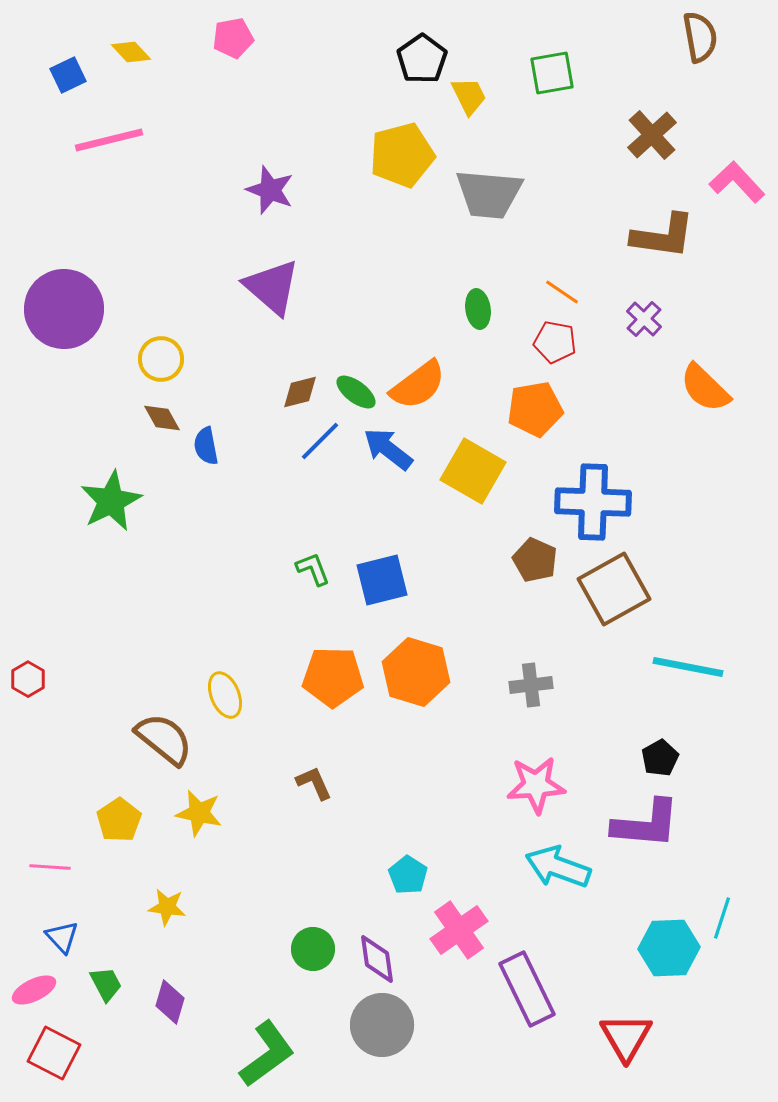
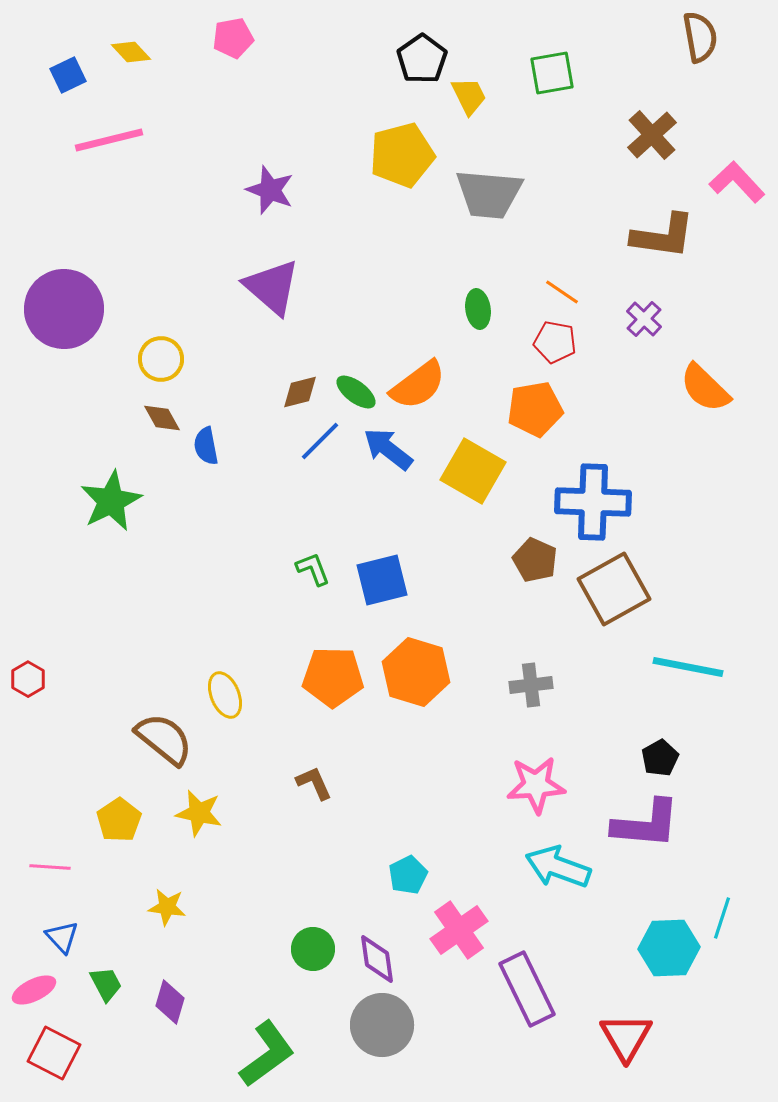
cyan pentagon at (408, 875): rotated 12 degrees clockwise
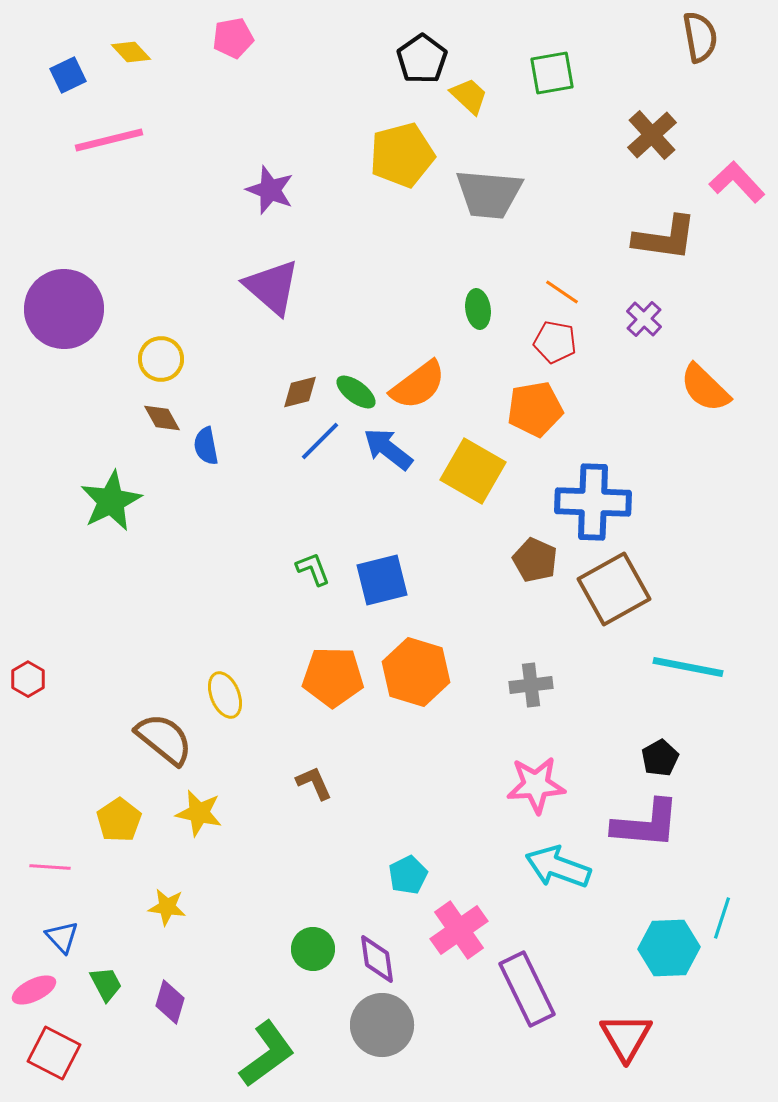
yellow trapezoid at (469, 96): rotated 21 degrees counterclockwise
brown L-shape at (663, 236): moved 2 px right, 2 px down
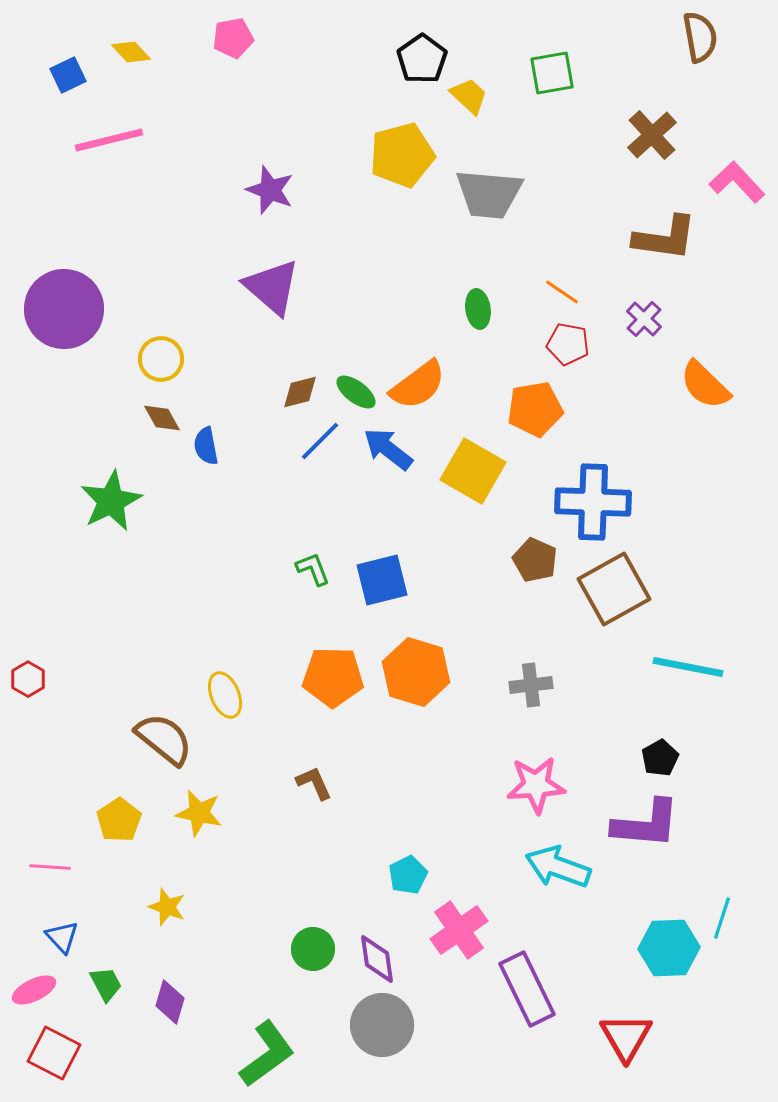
red pentagon at (555, 342): moved 13 px right, 2 px down
orange semicircle at (705, 388): moved 3 px up
yellow star at (167, 907): rotated 12 degrees clockwise
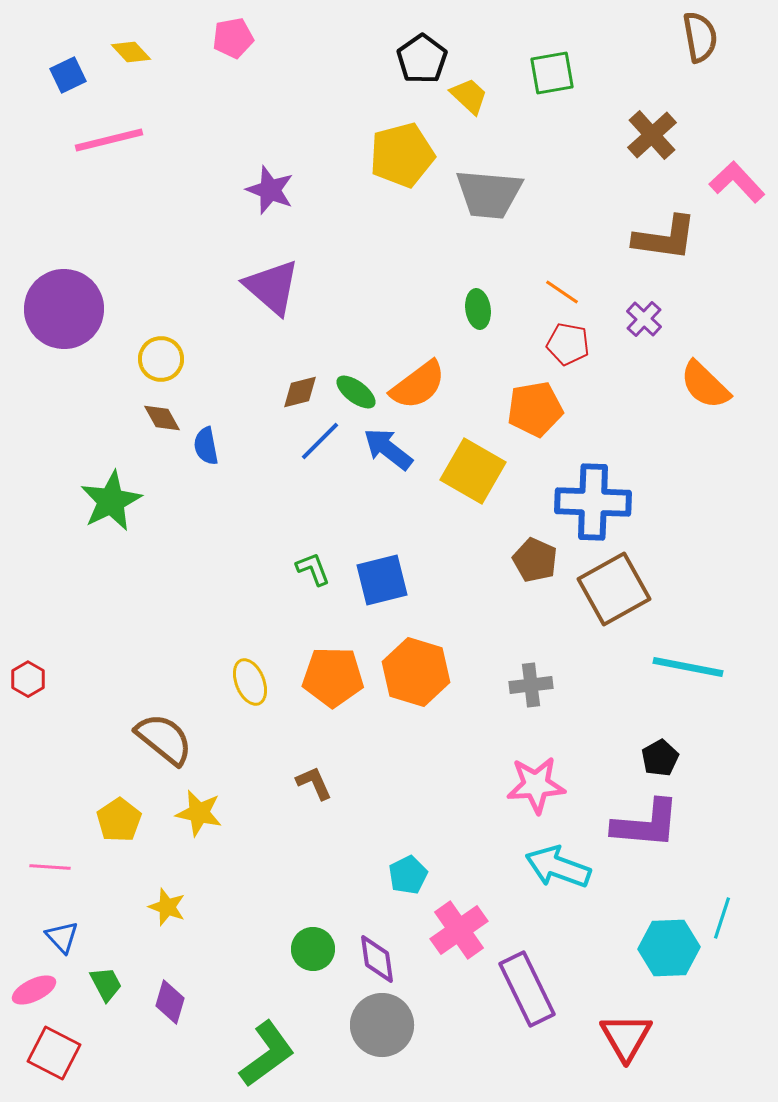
yellow ellipse at (225, 695): moved 25 px right, 13 px up
